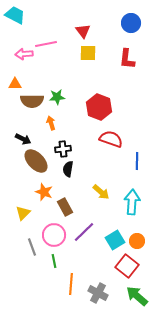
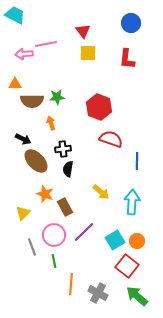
orange star: moved 1 px right, 2 px down
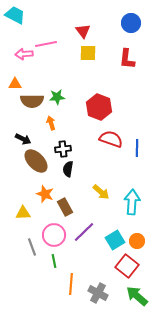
blue line: moved 13 px up
yellow triangle: rotated 42 degrees clockwise
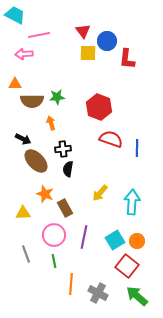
blue circle: moved 24 px left, 18 px down
pink line: moved 7 px left, 9 px up
yellow arrow: moved 1 px left, 1 px down; rotated 90 degrees clockwise
brown rectangle: moved 1 px down
purple line: moved 5 px down; rotated 35 degrees counterclockwise
gray line: moved 6 px left, 7 px down
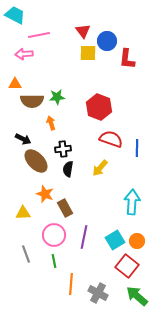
yellow arrow: moved 25 px up
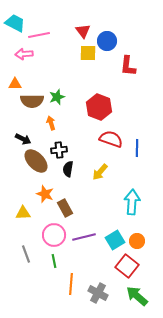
cyan trapezoid: moved 8 px down
red L-shape: moved 1 px right, 7 px down
green star: rotated 14 degrees counterclockwise
black cross: moved 4 px left, 1 px down
yellow arrow: moved 4 px down
purple line: rotated 65 degrees clockwise
